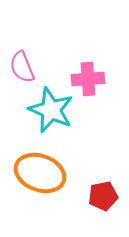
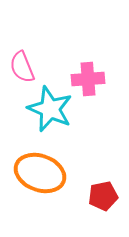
cyan star: moved 1 px left, 1 px up
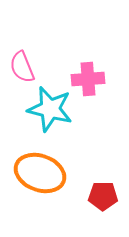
cyan star: rotated 9 degrees counterclockwise
red pentagon: rotated 12 degrees clockwise
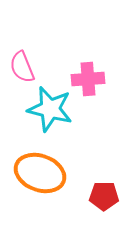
red pentagon: moved 1 px right
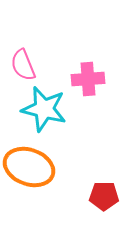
pink semicircle: moved 1 px right, 2 px up
cyan star: moved 6 px left
orange ellipse: moved 11 px left, 6 px up
